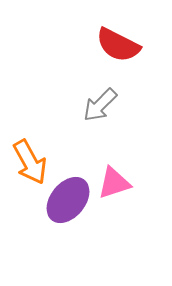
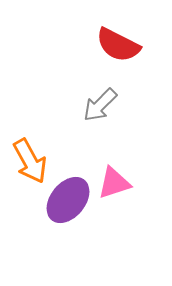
orange arrow: moved 1 px up
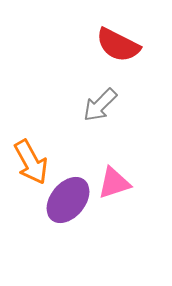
orange arrow: moved 1 px right, 1 px down
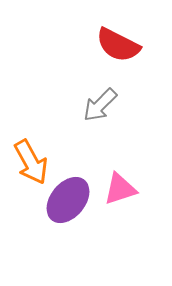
pink triangle: moved 6 px right, 6 px down
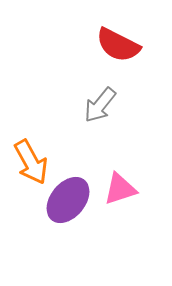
gray arrow: rotated 6 degrees counterclockwise
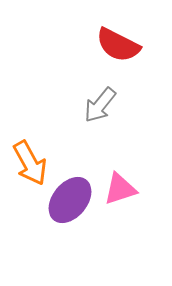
orange arrow: moved 1 px left, 1 px down
purple ellipse: moved 2 px right
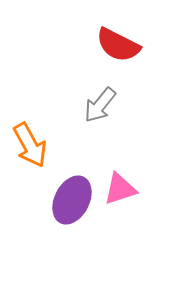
orange arrow: moved 18 px up
purple ellipse: moved 2 px right; rotated 12 degrees counterclockwise
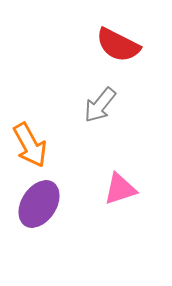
purple ellipse: moved 33 px left, 4 px down; rotated 6 degrees clockwise
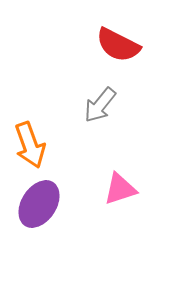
orange arrow: rotated 9 degrees clockwise
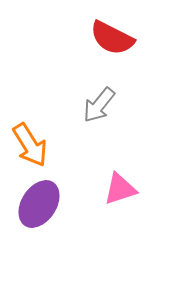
red semicircle: moved 6 px left, 7 px up
gray arrow: moved 1 px left
orange arrow: rotated 12 degrees counterclockwise
